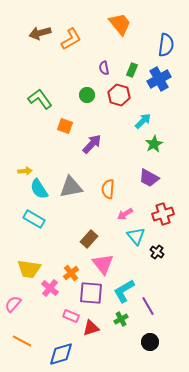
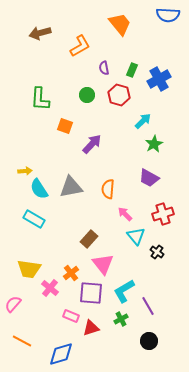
orange L-shape: moved 9 px right, 7 px down
blue semicircle: moved 2 px right, 30 px up; rotated 85 degrees clockwise
green L-shape: rotated 140 degrees counterclockwise
pink arrow: rotated 77 degrees clockwise
black circle: moved 1 px left, 1 px up
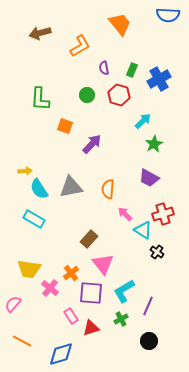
cyan triangle: moved 7 px right, 6 px up; rotated 18 degrees counterclockwise
purple line: rotated 54 degrees clockwise
pink rectangle: rotated 35 degrees clockwise
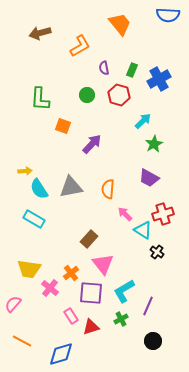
orange square: moved 2 px left
red triangle: moved 1 px up
black circle: moved 4 px right
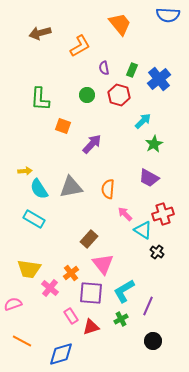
blue cross: rotated 10 degrees counterclockwise
pink semicircle: rotated 30 degrees clockwise
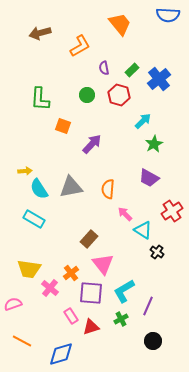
green rectangle: rotated 24 degrees clockwise
red cross: moved 9 px right, 3 px up; rotated 15 degrees counterclockwise
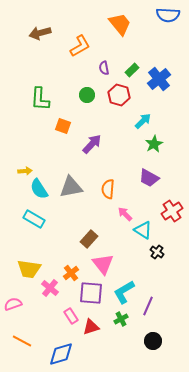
cyan L-shape: moved 1 px down
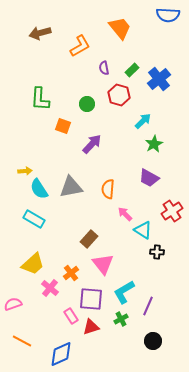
orange trapezoid: moved 4 px down
green circle: moved 9 px down
black cross: rotated 32 degrees counterclockwise
yellow trapezoid: moved 4 px right, 5 px up; rotated 50 degrees counterclockwise
purple square: moved 6 px down
blue diamond: rotated 8 degrees counterclockwise
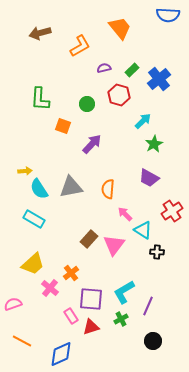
purple semicircle: rotated 88 degrees clockwise
pink triangle: moved 11 px right, 19 px up; rotated 15 degrees clockwise
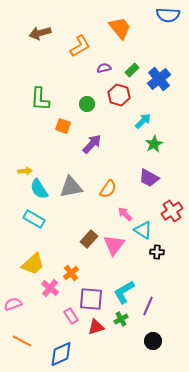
orange semicircle: rotated 150 degrees counterclockwise
red triangle: moved 5 px right
